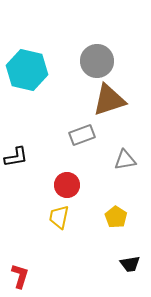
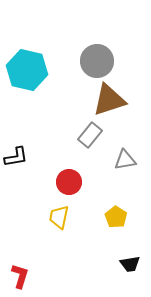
gray rectangle: moved 8 px right; rotated 30 degrees counterclockwise
red circle: moved 2 px right, 3 px up
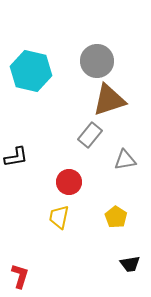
cyan hexagon: moved 4 px right, 1 px down
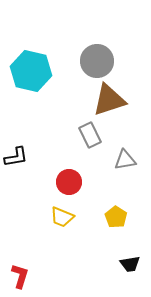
gray rectangle: rotated 65 degrees counterclockwise
yellow trapezoid: moved 3 px right; rotated 80 degrees counterclockwise
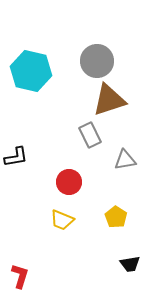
yellow trapezoid: moved 3 px down
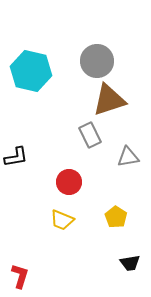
gray triangle: moved 3 px right, 3 px up
black trapezoid: moved 1 px up
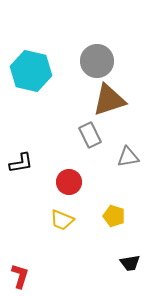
black L-shape: moved 5 px right, 6 px down
yellow pentagon: moved 2 px left, 1 px up; rotated 15 degrees counterclockwise
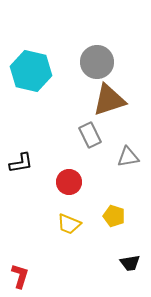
gray circle: moved 1 px down
yellow trapezoid: moved 7 px right, 4 px down
